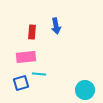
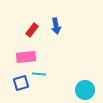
red rectangle: moved 2 px up; rotated 32 degrees clockwise
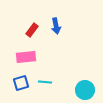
cyan line: moved 6 px right, 8 px down
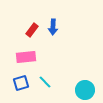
blue arrow: moved 3 px left, 1 px down; rotated 14 degrees clockwise
cyan line: rotated 40 degrees clockwise
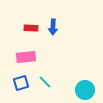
red rectangle: moved 1 px left, 2 px up; rotated 56 degrees clockwise
